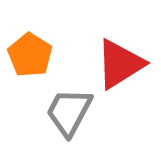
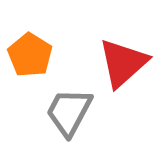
red triangle: moved 3 px right, 1 px up; rotated 10 degrees counterclockwise
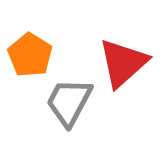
gray trapezoid: moved 10 px up
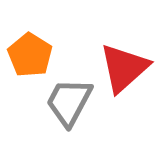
red triangle: moved 1 px right, 5 px down
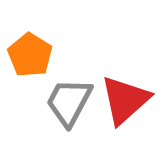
red triangle: moved 1 px right, 32 px down
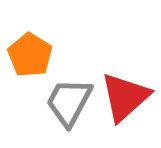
red triangle: moved 3 px up
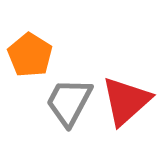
red triangle: moved 1 px right, 4 px down
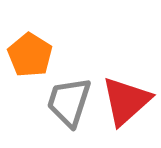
gray trapezoid: rotated 10 degrees counterclockwise
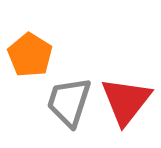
red triangle: rotated 10 degrees counterclockwise
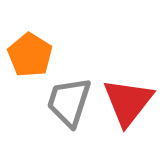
red triangle: moved 2 px right, 1 px down
